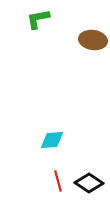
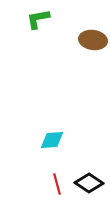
red line: moved 1 px left, 3 px down
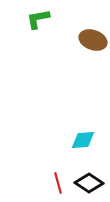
brown ellipse: rotated 12 degrees clockwise
cyan diamond: moved 31 px right
red line: moved 1 px right, 1 px up
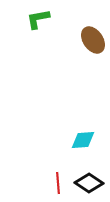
brown ellipse: rotated 36 degrees clockwise
red line: rotated 10 degrees clockwise
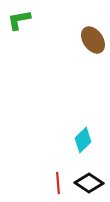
green L-shape: moved 19 px left, 1 px down
cyan diamond: rotated 40 degrees counterclockwise
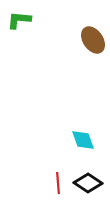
green L-shape: rotated 15 degrees clockwise
cyan diamond: rotated 65 degrees counterclockwise
black diamond: moved 1 px left
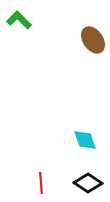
green L-shape: rotated 40 degrees clockwise
cyan diamond: moved 2 px right
red line: moved 17 px left
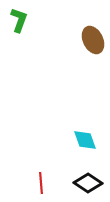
green L-shape: rotated 65 degrees clockwise
brown ellipse: rotated 8 degrees clockwise
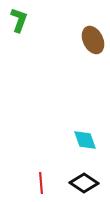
black diamond: moved 4 px left
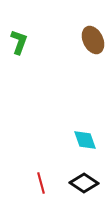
green L-shape: moved 22 px down
red line: rotated 10 degrees counterclockwise
